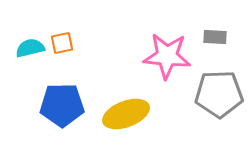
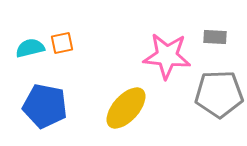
blue pentagon: moved 17 px left, 1 px down; rotated 12 degrees clockwise
yellow ellipse: moved 6 px up; rotated 27 degrees counterclockwise
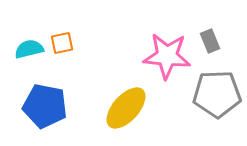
gray rectangle: moved 5 px left, 4 px down; rotated 65 degrees clockwise
cyan semicircle: moved 1 px left, 1 px down
gray pentagon: moved 2 px left
